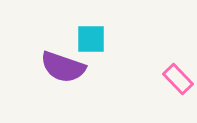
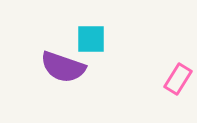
pink rectangle: rotated 76 degrees clockwise
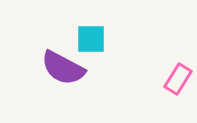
purple semicircle: moved 1 px down; rotated 9 degrees clockwise
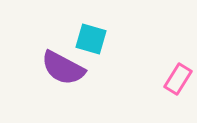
cyan square: rotated 16 degrees clockwise
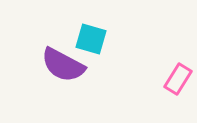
purple semicircle: moved 3 px up
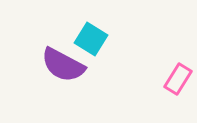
cyan square: rotated 16 degrees clockwise
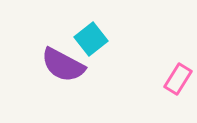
cyan square: rotated 20 degrees clockwise
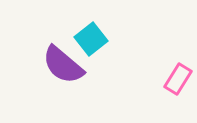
purple semicircle: rotated 12 degrees clockwise
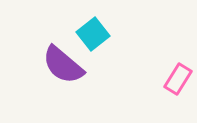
cyan square: moved 2 px right, 5 px up
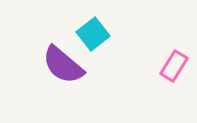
pink rectangle: moved 4 px left, 13 px up
